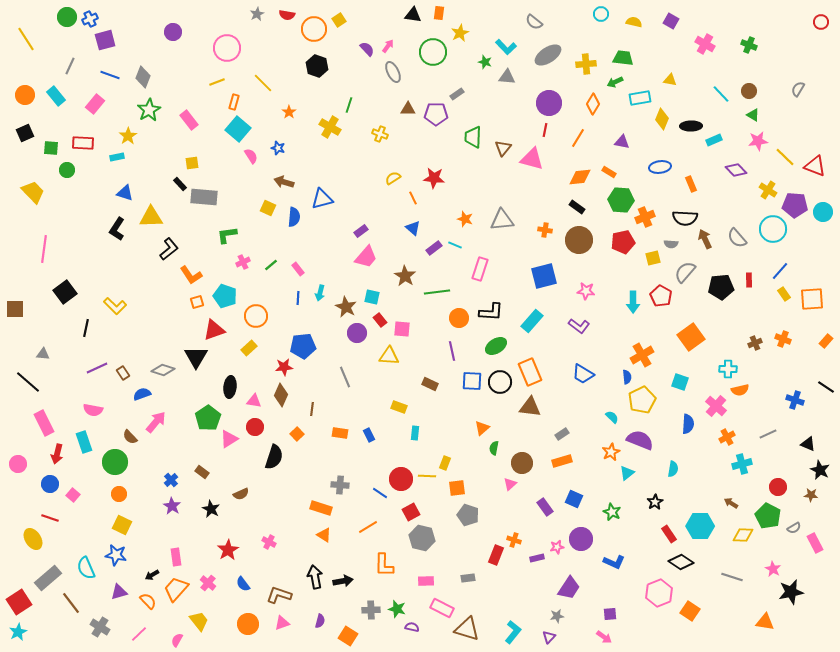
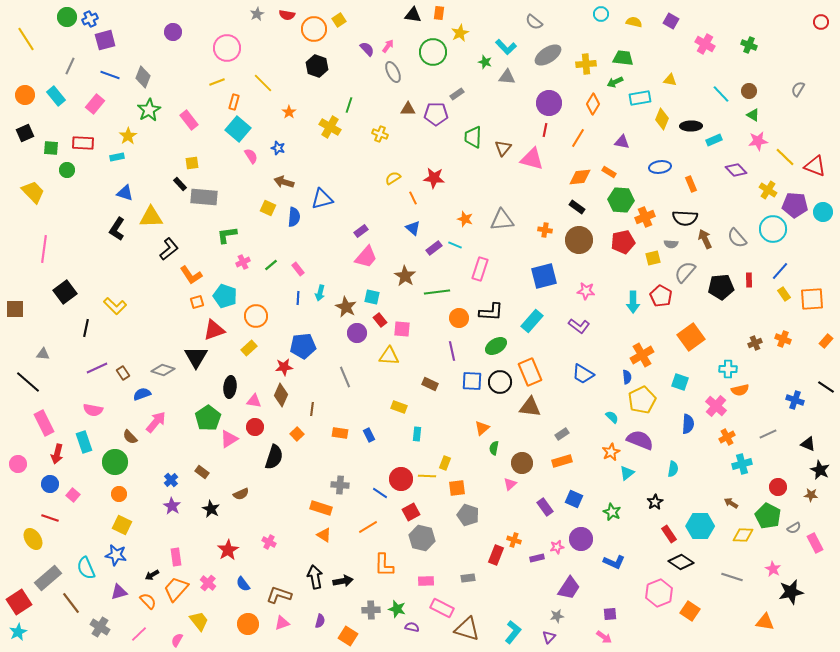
cyan rectangle at (415, 433): moved 2 px right, 1 px down
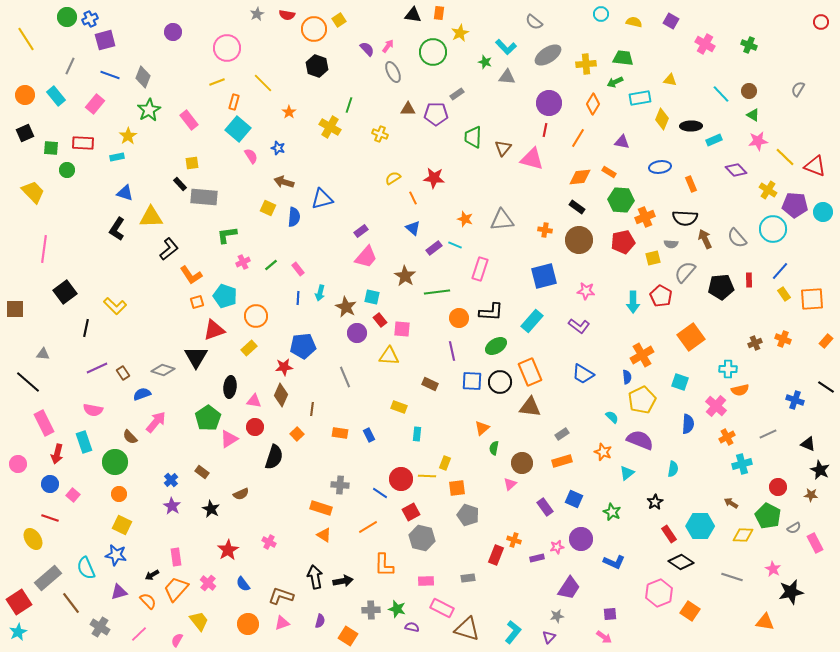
orange star at (611, 452): moved 8 px left; rotated 24 degrees counterclockwise
brown L-shape at (279, 595): moved 2 px right, 1 px down
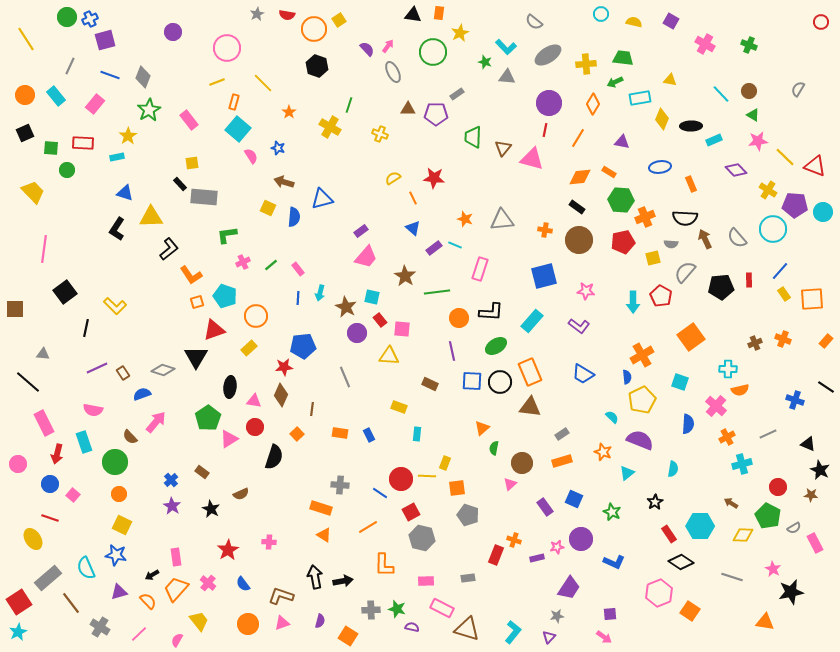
pink cross at (269, 542): rotated 24 degrees counterclockwise
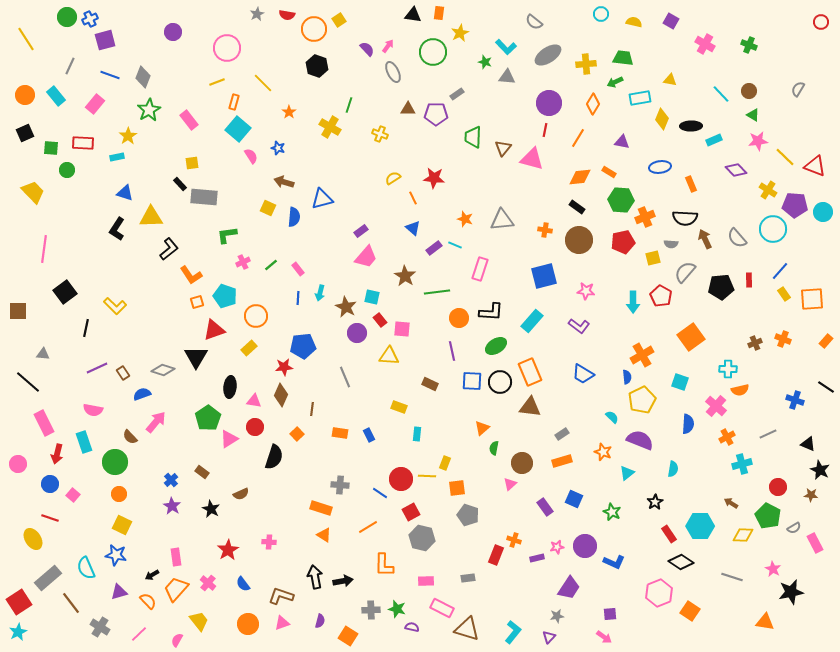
brown square at (15, 309): moved 3 px right, 2 px down
purple circle at (581, 539): moved 4 px right, 7 px down
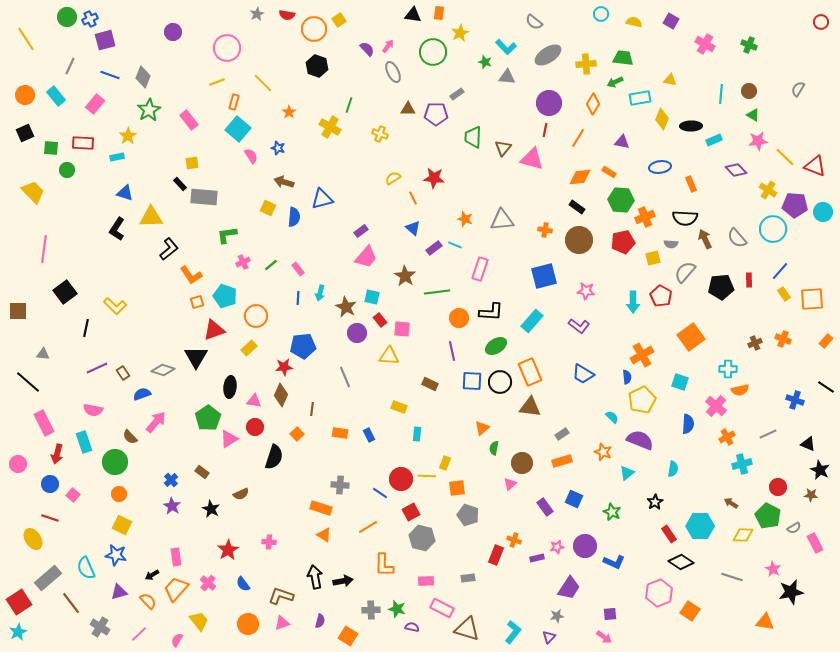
cyan line at (721, 94): rotated 48 degrees clockwise
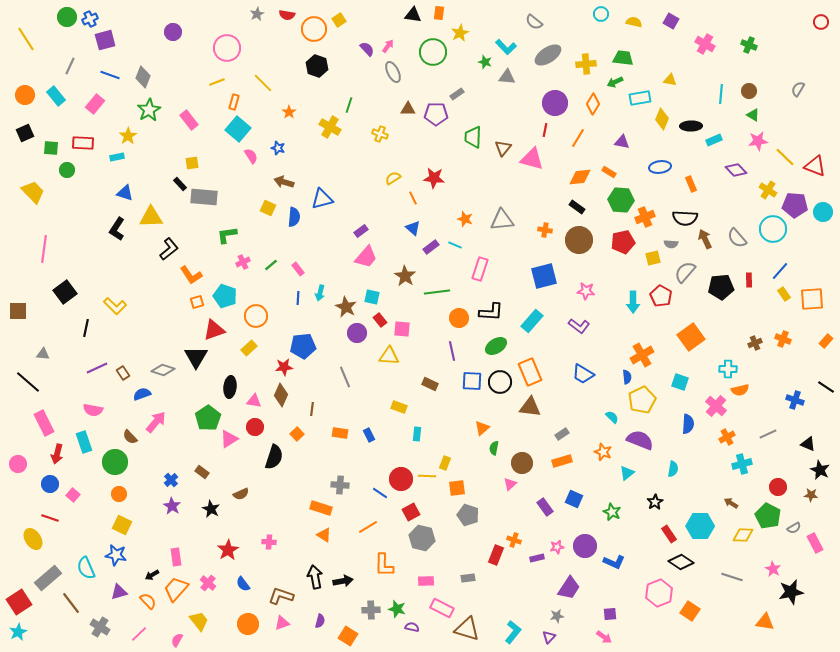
purple circle at (549, 103): moved 6 px right
purple rectangle at (434, 248): moved 3 px left, 1 px up
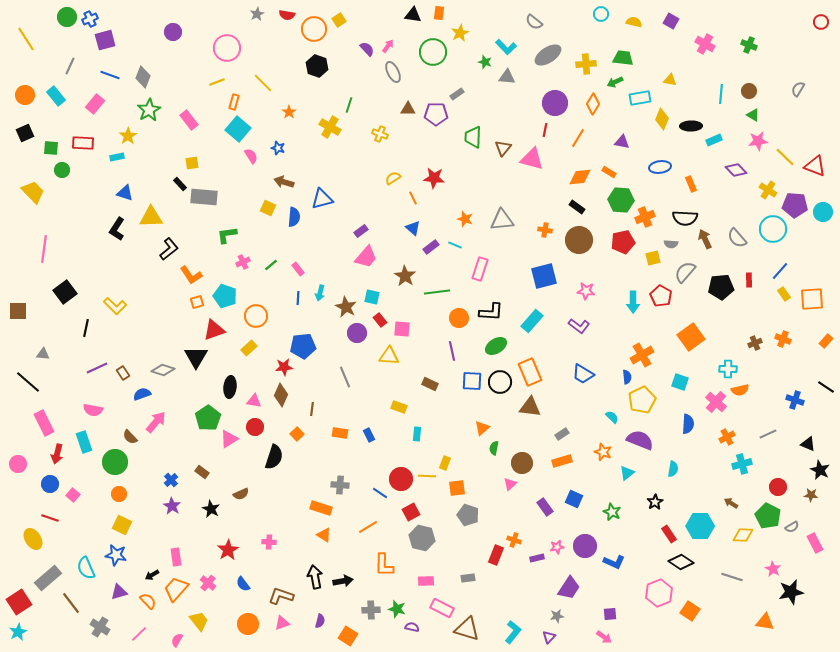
green circle at (67, 170): moved 5 px left
pink cross at (716, 406): moved 4 px up
gray semicircle at (794, 528): moved 2 px left, 1 px up
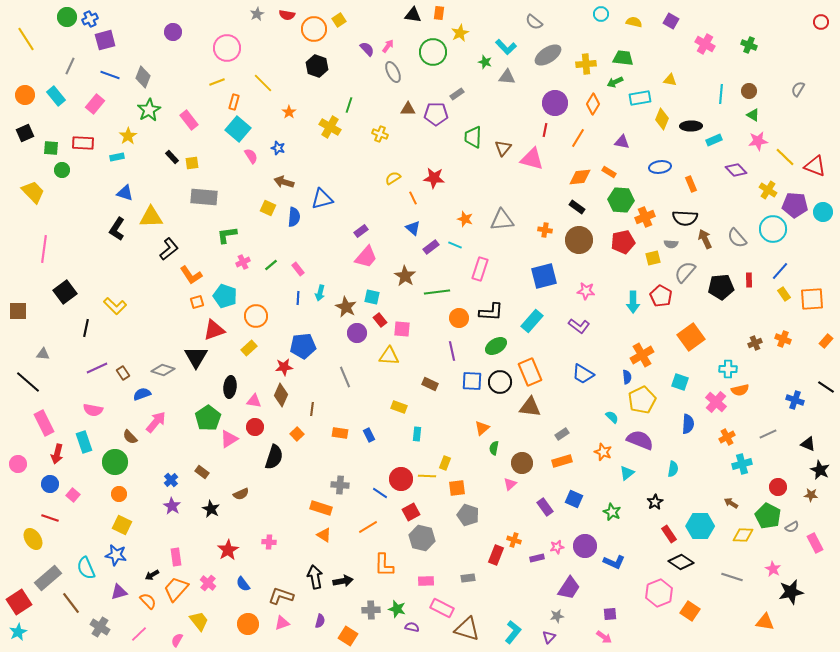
black rectangle at (180, 184): moved 8 px left, 27 px up
